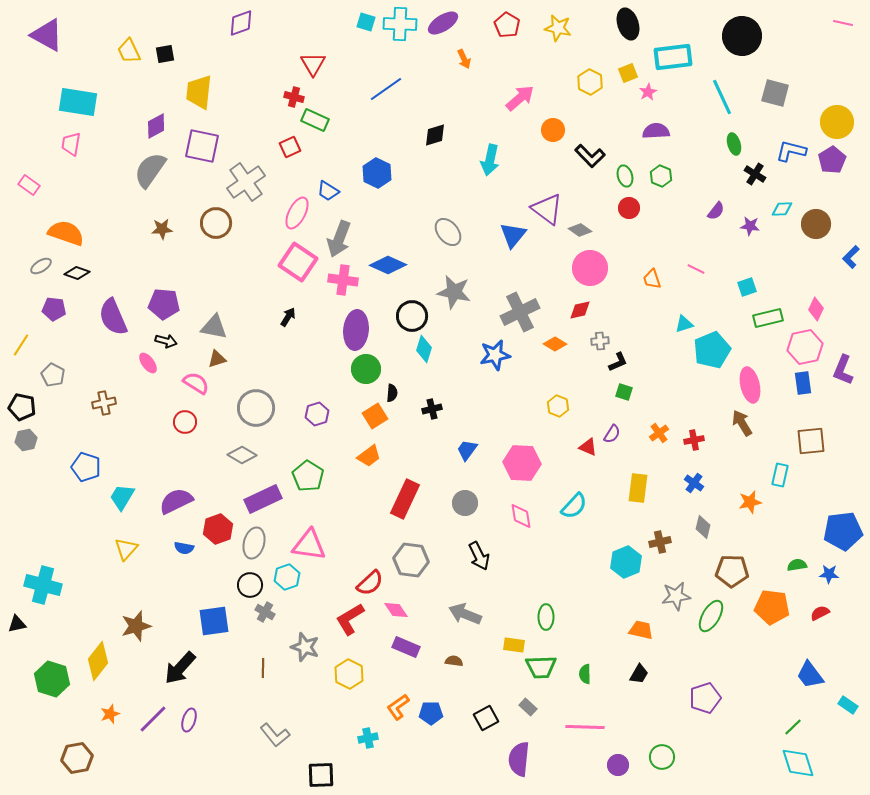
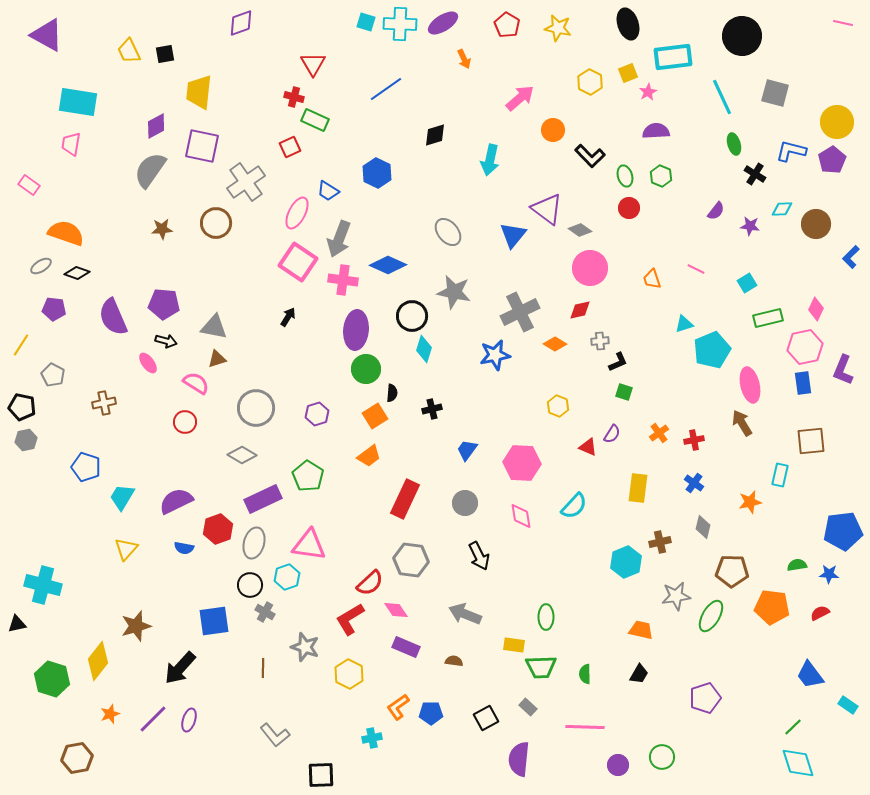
cyan square at (747, 287): moved 4 px up; rotated 12 degrees counterclockwise
cyan cross at (368, 738): moved 4 px right
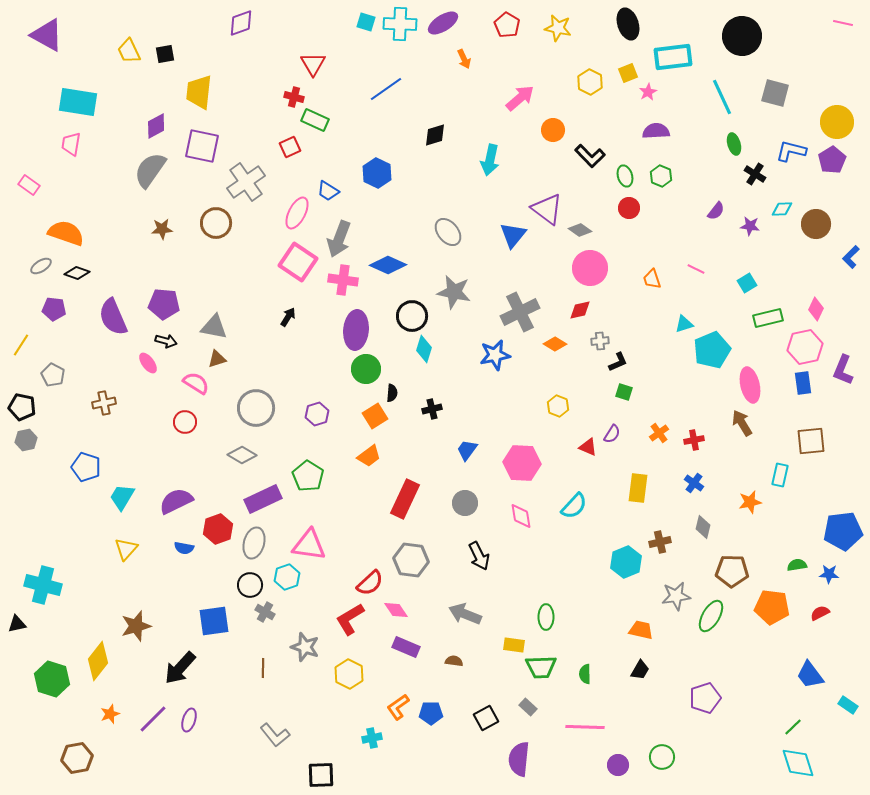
black trapezoid at (639, 674): moved 1 px right, 4 px up
